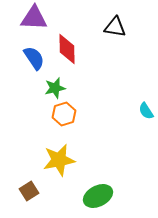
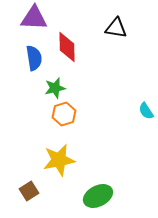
black triangle: moved 1 px right, 1 px down
red diamond: moved 2 px up
blue semicircle: rotated 25 degrees clockwise
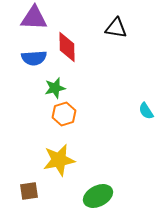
blue semicircle: rotated 95 degrees clockwise
brown square: rotated 24 degrees clockwise
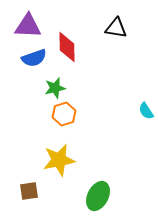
purple triangle: moved 6 px left, 8 px down
blue semicircle: rotated 15 degrees counterclockwise
green ellipse: rotated 36 degrees counterclockwise
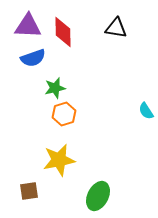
red diamond: moved 4 px left, 15 px up
blue semicircle: moved 1 px left
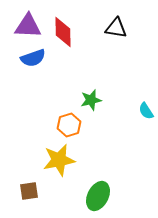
green star: moved 36 px right, 12 px down
orange hexagon: moved 5 px right, 11 px down
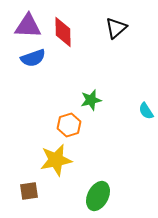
black triangle: rotated 50 degrees counterclockwise
yellow star: moved 3 px left
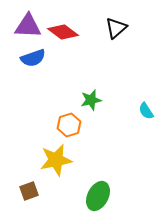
red diamond: rotated 52 degrees counterclockwise
brown square: rotated 12 degrees counterclockwise
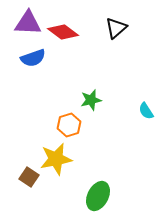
purple triangle: moved 3 px up
yellow star: moved 1 px up
brown square: moved 14 px up; rotated 36 degrees counterclockwise
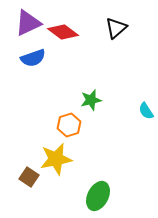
purple triangle: rotated 28 degrees counterclockwise
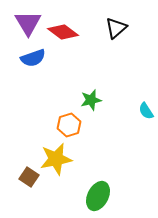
purple triangle: rotated 36 degrees counterclockwise
